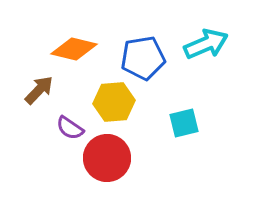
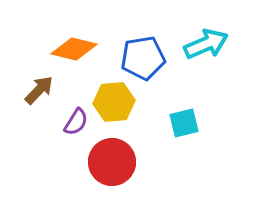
purple semicircle: moved 6 px right, 6 px up; rotated 92 degrees counterclockwise
red circle: moved 5 px right, 4 px down
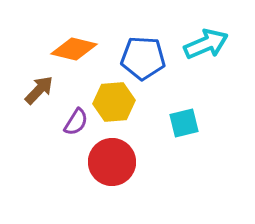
blue pentagon: rotated 12 degrees clockwise
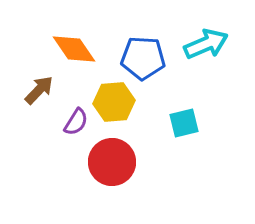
orange diamond: rotated 42 degrees clockwise
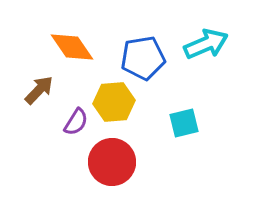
orange diamond: moved 2 px left, 2 px up
blue pentagon: rotated 12 degrees counterclockwise
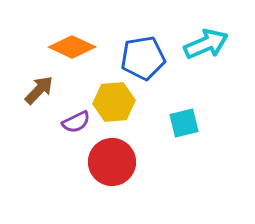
orange diamond: rotated 30 degrees counterclockwise
purple semicircle: rotated 32 degrees clockwise
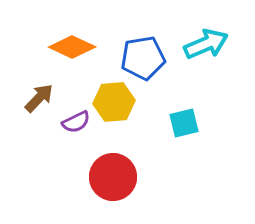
brown arrow: moved 8 px down
red circle: moved 1 px right, 15 px down
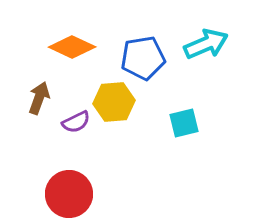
brown arrow: rotated 24 degrees counterclockwise
red circle: moved 44 px left, 17 px down
